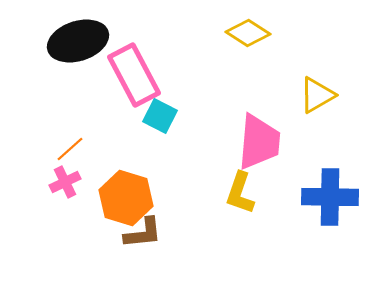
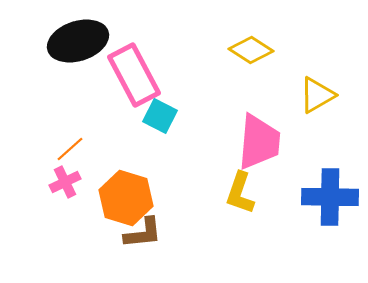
yellow diamond: moved 3 px right, 17 px down
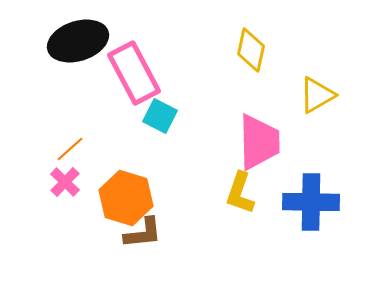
yellow diamond: rotated 69 degrees clockwise
pink rectangle: moved 2 px up
pink trapezoid: rotated 6 degrees counterclockwise
pink cross: rotated 20 degrees counterclockwise
blue cross: moved 19 px left, 5 px down
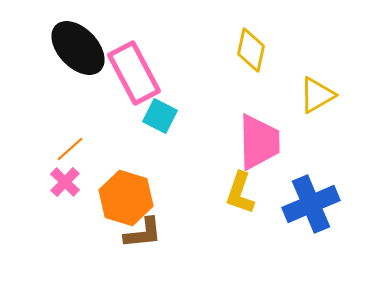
black ellipse: moved 7 px down; rotated 64 degrees clockwise
blue cross: moved 2 px down; rotated 24 degrees counterclockwise
